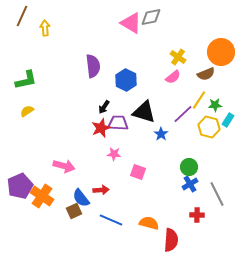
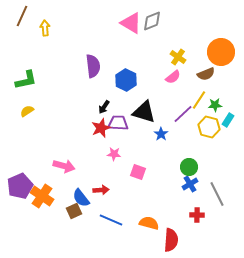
gray diamond: moved 1 px right, 4 px down; rotated 10 degrees counterclockwise
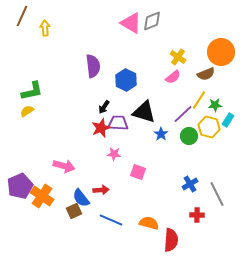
green L-shape: moved 6 px right, 11 px down
green circle: moved 31 px up
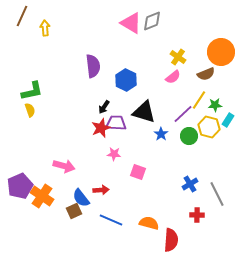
yellow semicircle: moved 3 px right, 1 px up; rotated 104 degrees clockwise
purple trapezoid: moved 2 px left
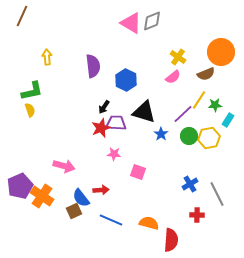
yellow arrow: moved 2 px right, 29 px down
yellow hexagon: moved 11 px down; rotated 25 degrees counterclockwise
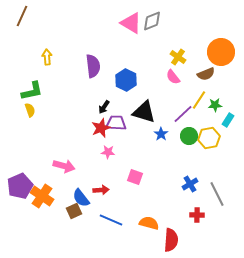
pink semicircle: rotated 91 degrees clockwise
pink star: moved 6 px left, 2 px up
pink square: moved 3 px left, 5 px down
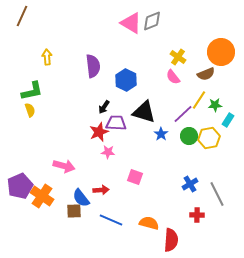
red star: moved 2 px left, 4 px down
brown square: rotated 21 degrees clockwise
